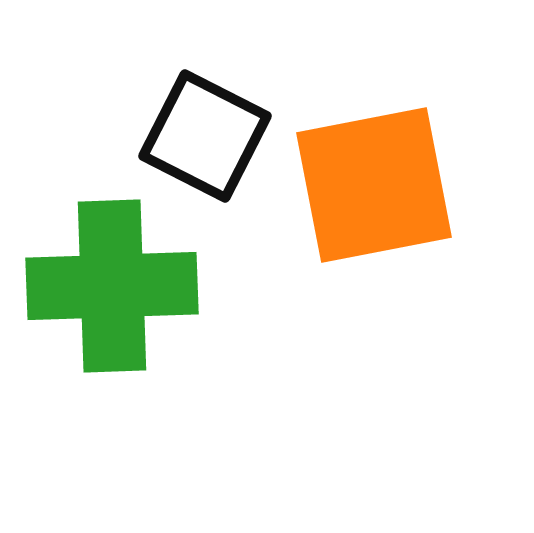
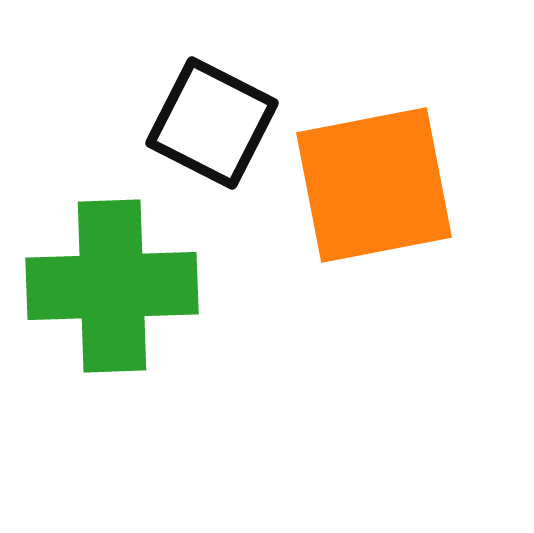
black square: moved 7 px right, 13 px up
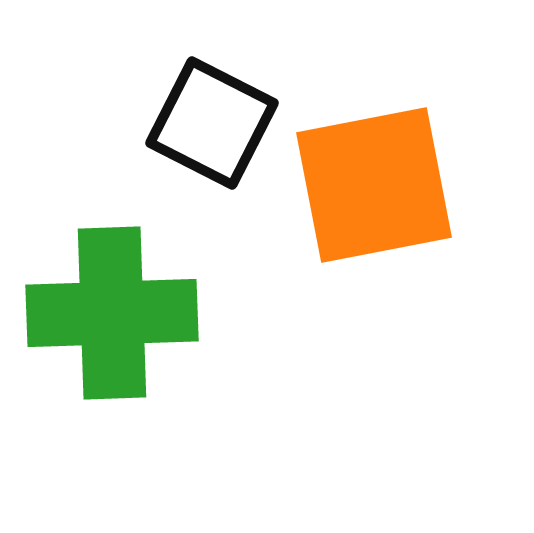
green cross: moved 27 px down
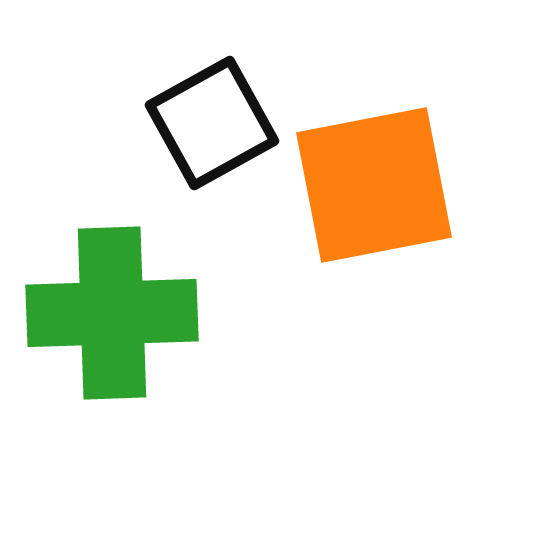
black square: rotated 34 degrees clockwise
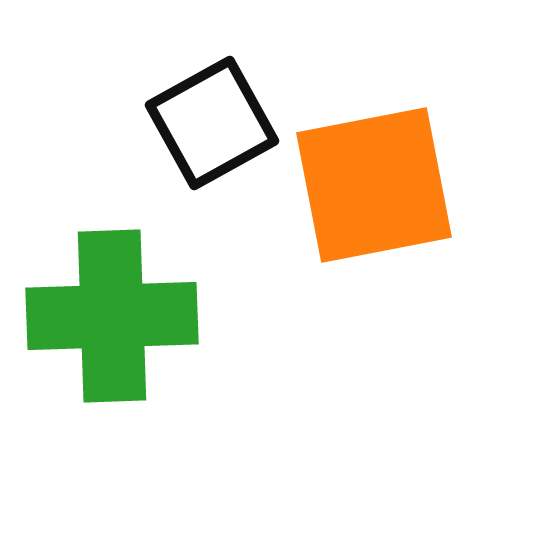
green cross: moved 3 px down
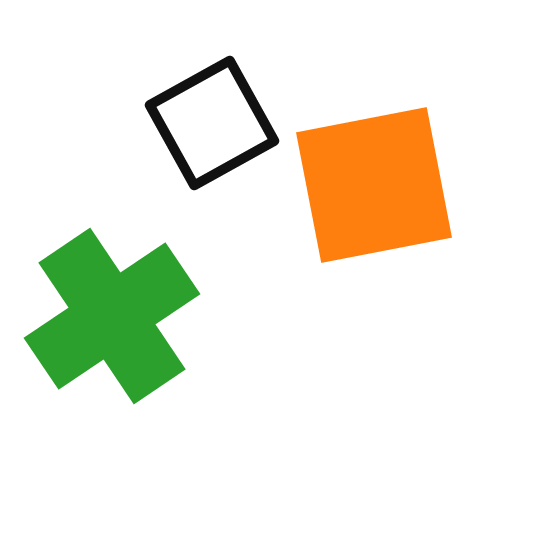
green cross: rotated 32 degrees counterclockwise
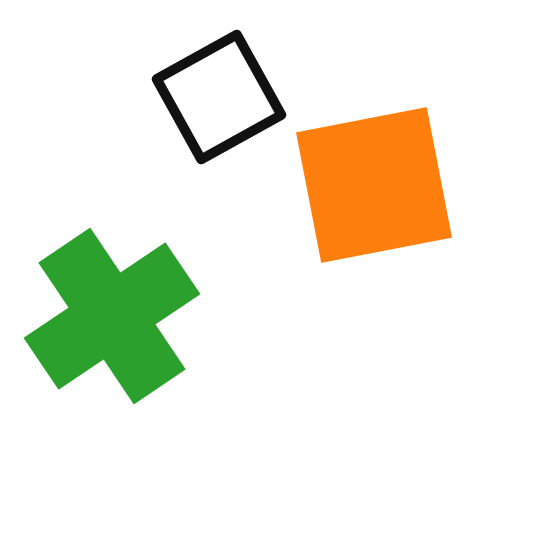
black square: moved 7 px right, 26 px up
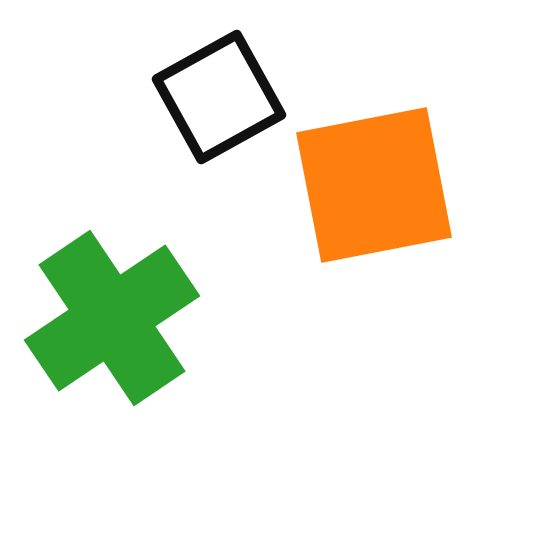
green cross: moved 2 px down
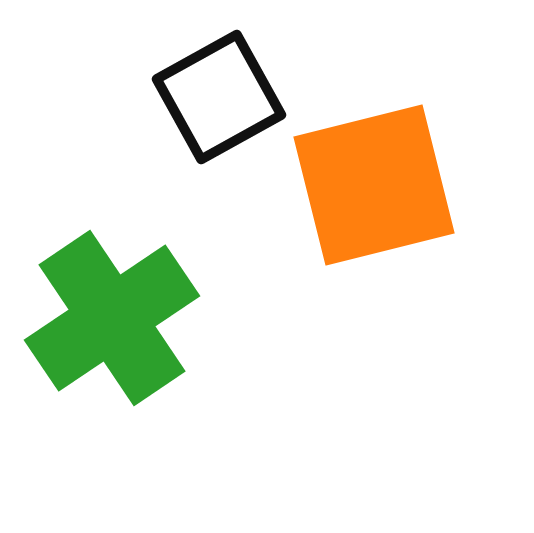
orange square: rotated 3 degrees counterclockwise
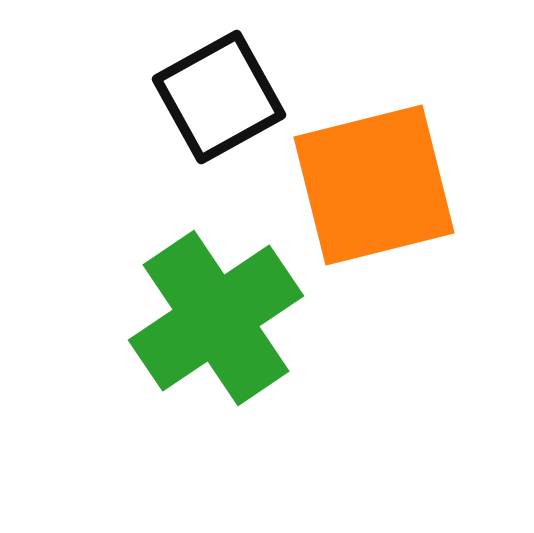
green cross: moved 104 px right
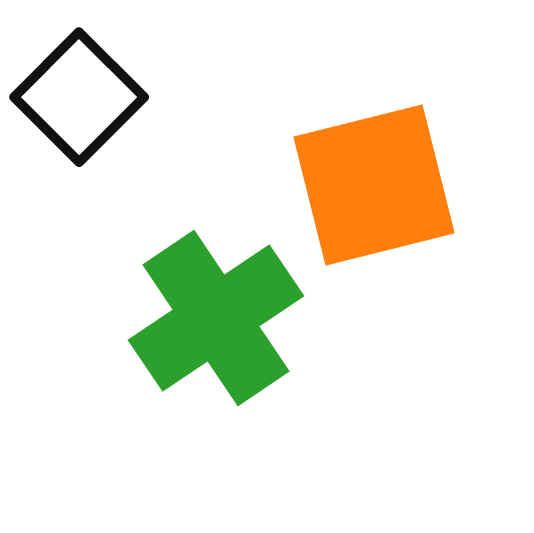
black square: moved 140 px left; rotated 16 degrees counterclockwise
